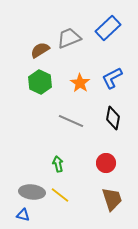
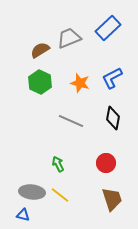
orange star: rotated 18 degrees counterclockwise
green arrow: rotated 14 degrees counterclockwise
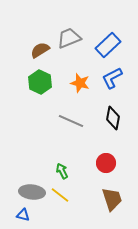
blue rectangle: moved 17 px down
green arrow: moved 4 px right, 7 px down
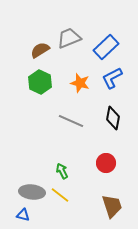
blue rectangle: moved 2 px left, 2 px down
brown trapezoid: moved 7 px down
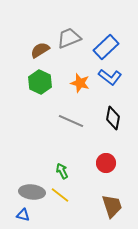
blue L-shape: moved 2 px left, 1 px up; rotated 115 degrees counterclockwise
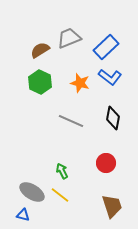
gray ellipse: rotated 25 degrees clockwise
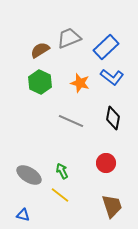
blue L-shape: moved 2 px right
gray ellipse: moved 3 px left, 17 px up
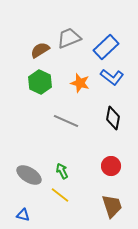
gray line: moved 5 px left
red circle: moved 5 px right, 3 px down
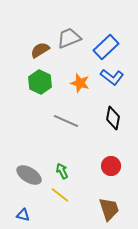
brown trapezoid: moved 3 px left, 3 px down
